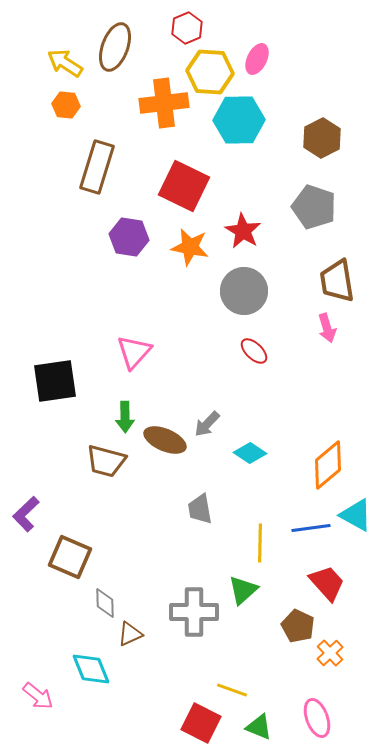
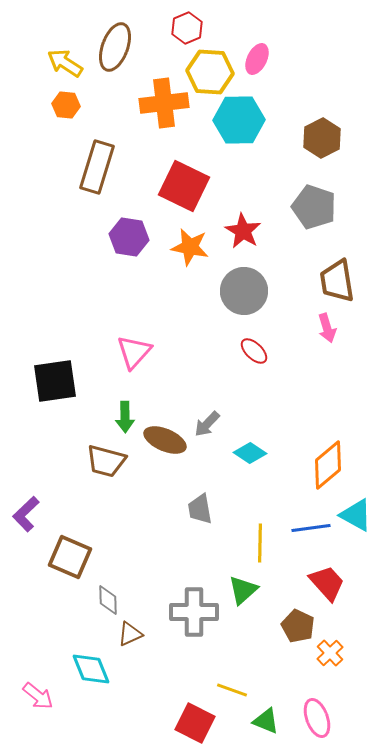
gray diamond at (105, 603): moved 3 px right, 3 px up
red square at (201, 723): moved 6 px left
green triangle at (259, 727): moved 7 px right, 6 px up
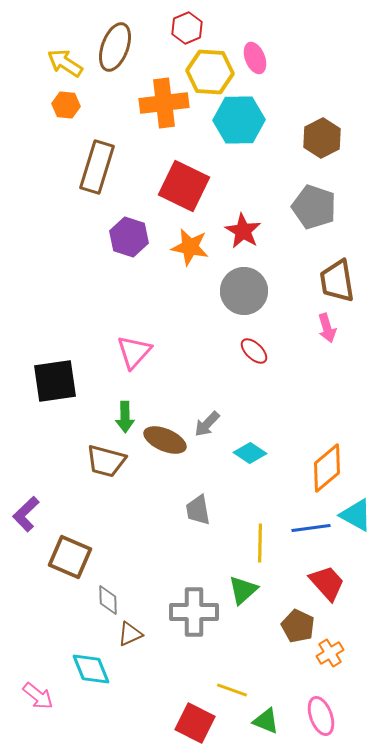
pink ellipse at (257, 59): moved 2 px left, 1 px up; rotated 48 degrees counterclockwise
purple hexagon at (129, 237): rotated 9 degrees clockwise
orange diamond at (328, 465): moved 1 px left, 3 px down
gray trapezoid at (200, 509): moved 2 px left, 1 px down
orange cross at (330, 653): rotated 12 degrees clockwise
pink ellipse at (317, 718): moved 4 px right, 2 px up
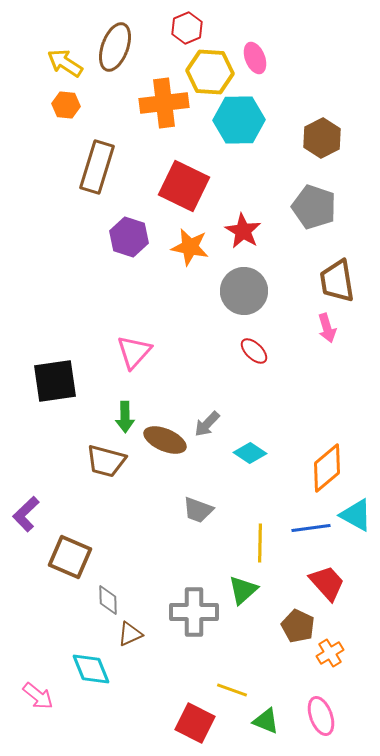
gray trapezoid at (198, 510): rotated 60 degrees counterclockwise
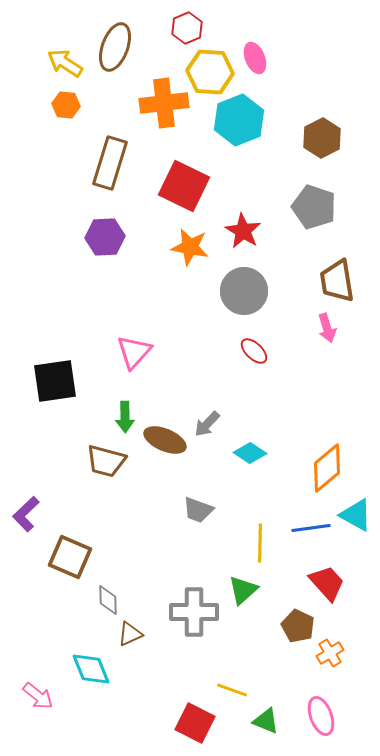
cyan hexagon at (239, 120): rotated 21 degrees counterclockwise
brown rectangle at (97, 167): moved 13 px right, 4 px up
purple hexagon at (129, 237): moved 24 px left; rotated 21 degrees counterclockwise
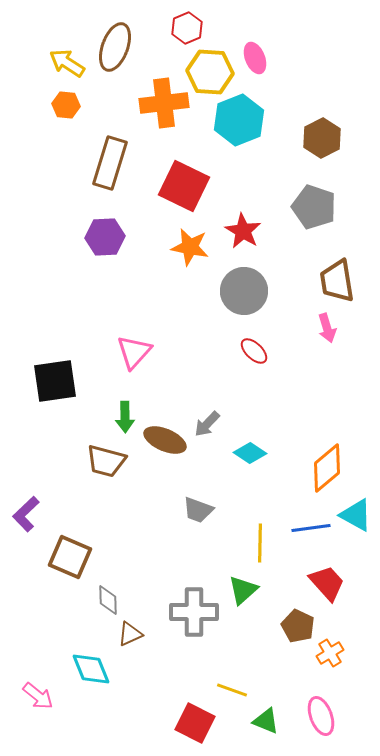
yellow arrow at (65, 63): moved 2 px right
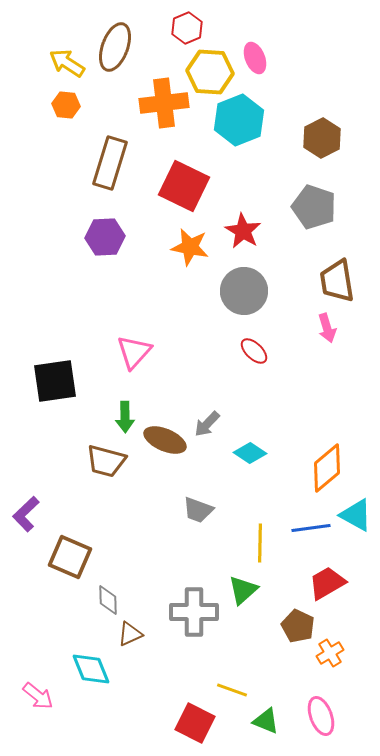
red trapezoid at (327, 583): rotated 78 degrees counterclockwise
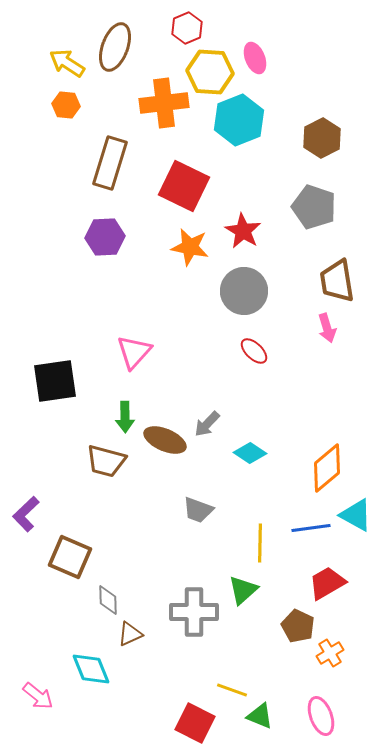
green triangle at (266, 721): moved 6 px left, 5 px up
